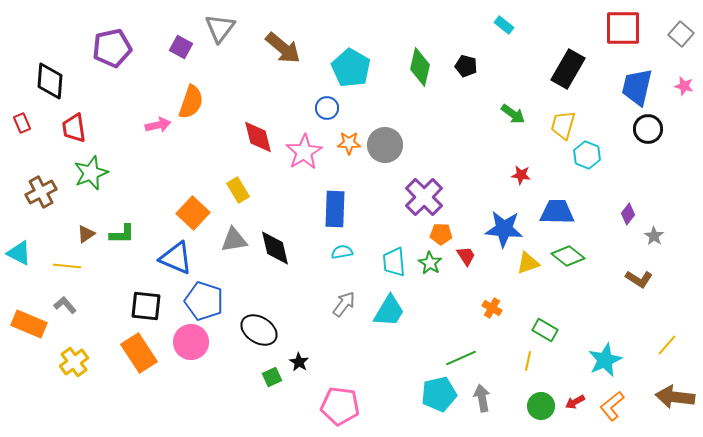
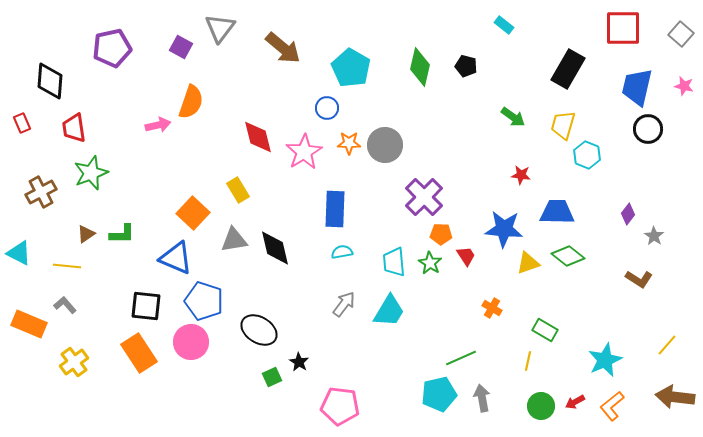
green arrow at (513, 114): moved 3 px down
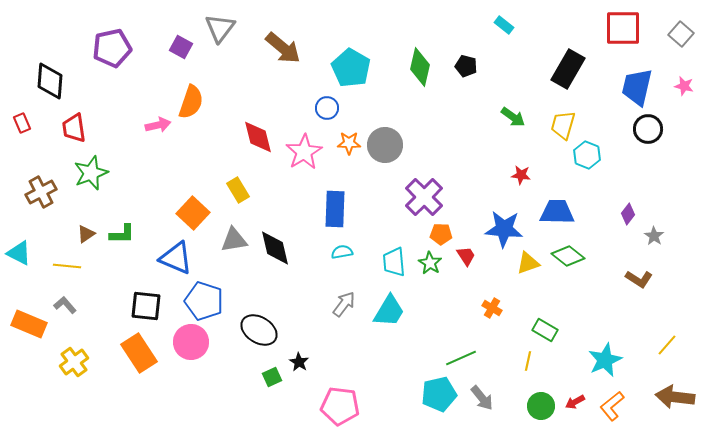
gray arrow at (482, 398): rotated 152 degrees clockwise
